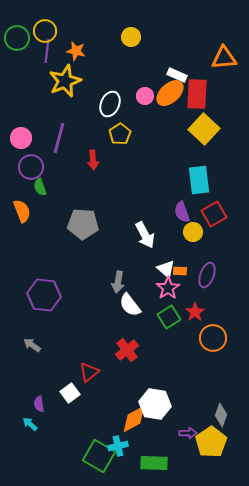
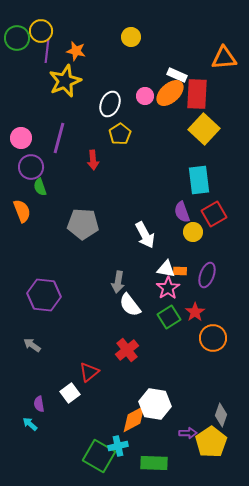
yellow circle at (45, 31): moved 4 px left
white triangle at (166, 269): rotated 30 degrees counterclockwise
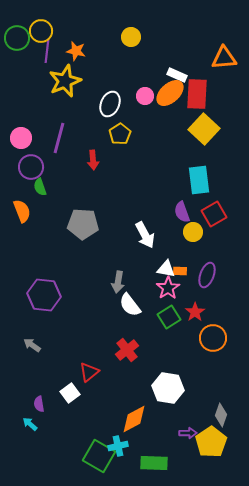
white hexagon at (155, 404): moved 13 px right, 16 px up
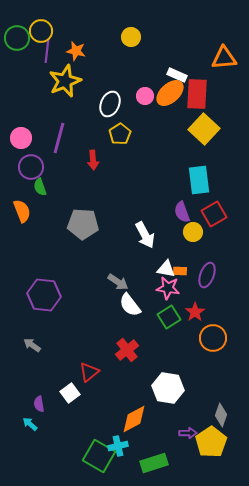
gray arrow at (118, 282): rotated 65 degrees counterclockwise
pink star at (168, 288): rotated 30 degrees counterclockwise
green rectangle at (154, 463): rotated 20 degrees counterclockwise
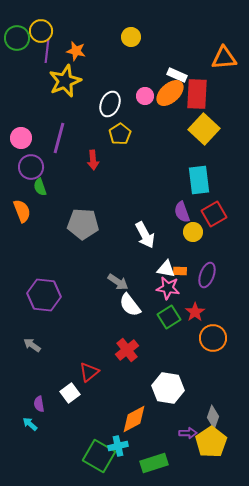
gray diamond at (221, 415): moved 8 px left, 2 px down
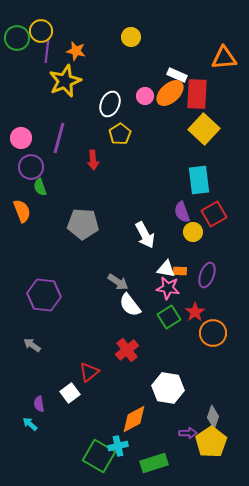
orange circle at (213, 338): moved 5 px up
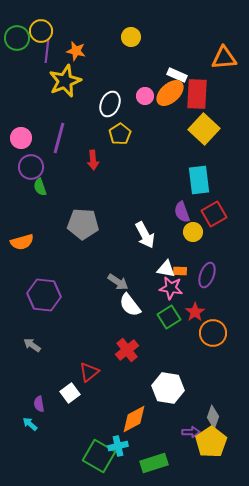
orange semicircle at (22, 211): moved 31 px down; rotated 95 degrees clockwise
pink star at (168, 288): moved 3 px right
purple arrow at (188, 433): moved 3 px right, 1 px up
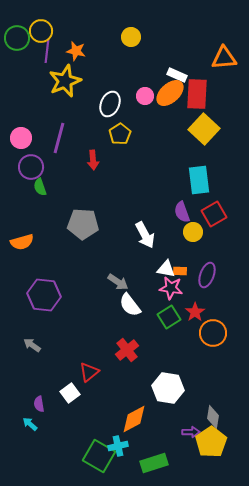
gray diamond at (213, 417): rotated 10 degrees counterclockwise
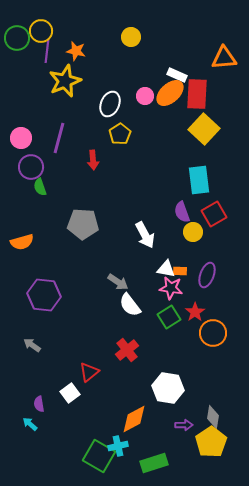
purple arrow at (191, 432): moved 7 px left, 7 px up
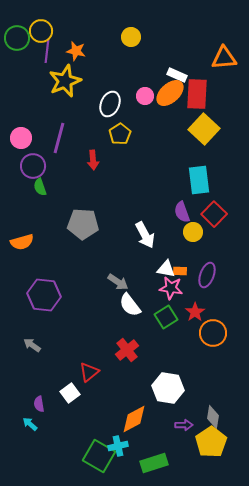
purple circle at (31, 167): moved 2 px right, 1 px up
red square at (214, 214): rotated 15 degrees counterclockwise
green square at (169, 317): moved 3 px left
